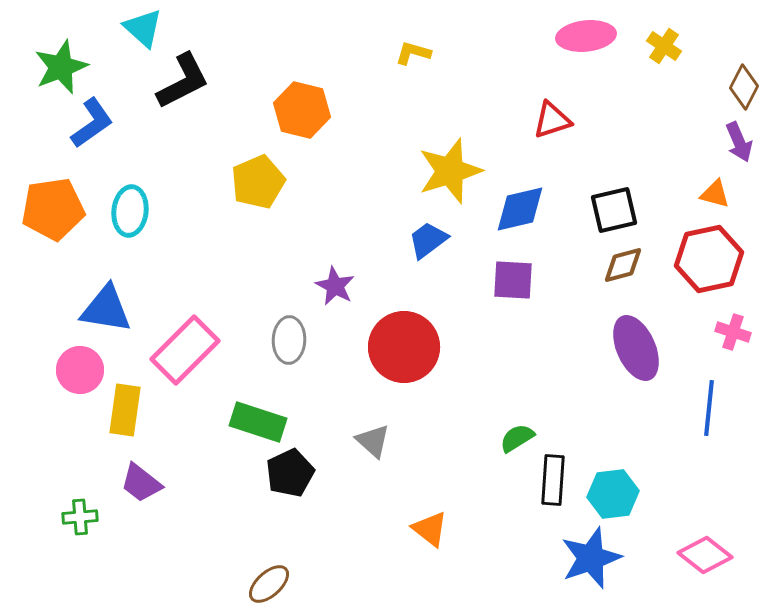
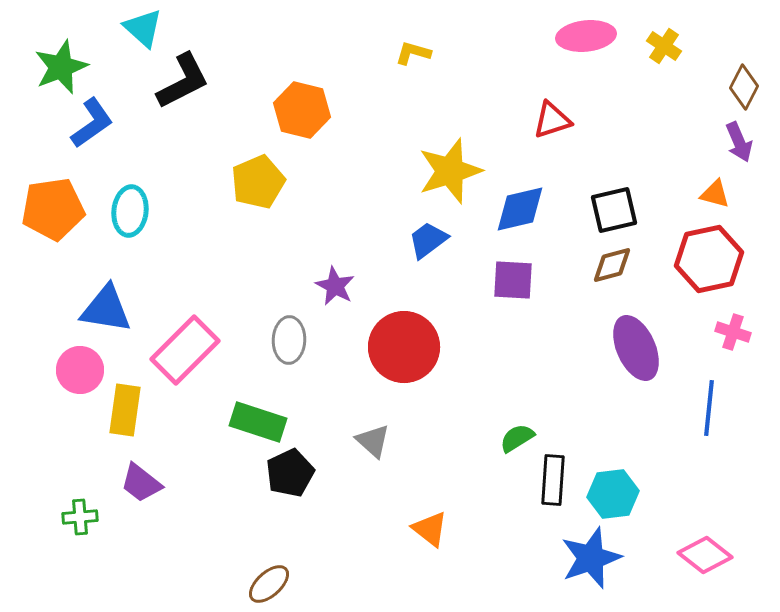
brown diamond at (623, 265): moved 11 px left
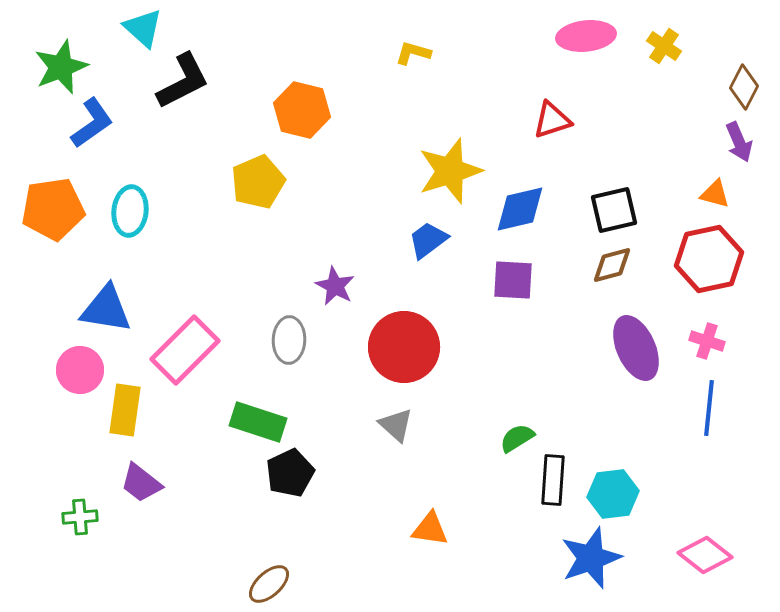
pink cross at (733, 332): moved 26 px left, 9 px down
gray triangle at (373, 441): moved 23 px right, 16 px up
orange triangle at (430, 529): rotated 30 degrees counterclockwise
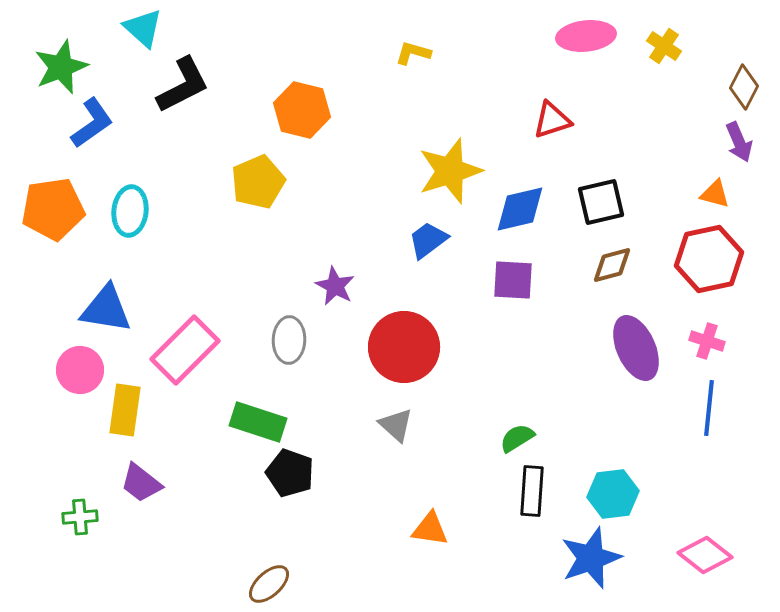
black L-shape at (183, 81): moved 4 px down
black square at (614, 210): moved 13 px left, 8 px up
black pentagon at (290, 473): rotated 27 degrees counterclockwise
black rectangle at (553, 480): moved 21 px left, 11 px down
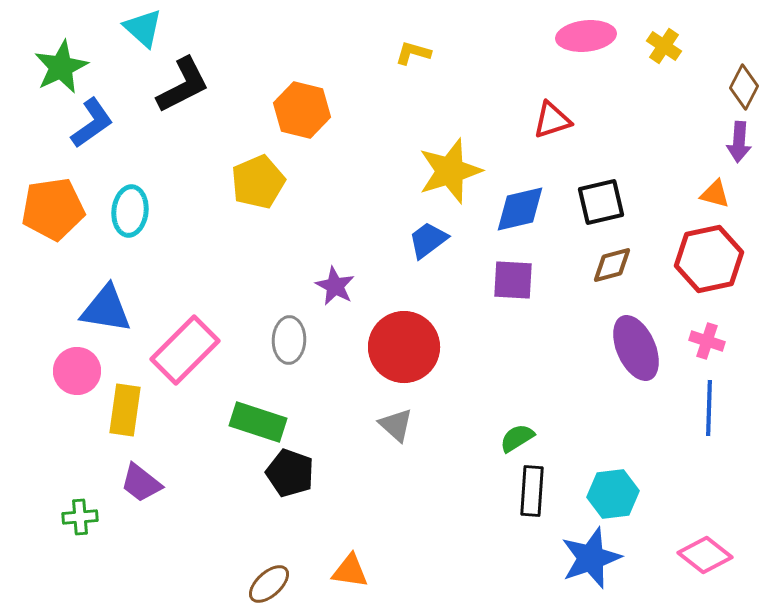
green star at (61, 67): rotated 4 degrees counterclockwise
purple arrow at (739, 142): rotated 27 degrees clockwise
pink circle at (80, 370): moved 3 px left, 1 px down
blue line at (709, 408): rotated 4 degrees counterclockwise
orange triangle at (430, 529): moved 80 px left, 42 px down
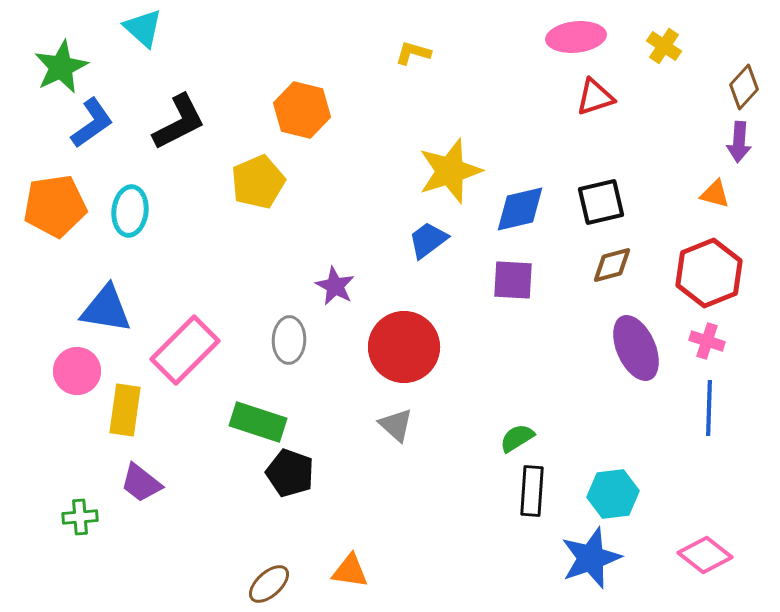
pink ellipse at (586, 36): moved 10 px left, 1 px down
black L-shape at (183, 85): moved 4 px left, 37 px down
brown diamond at (744, 87): rotated 15 degrees clockwise
red triangle at (552, 120): moved 43 px right, 23 px up
orange pentagon at (53, 209): moved 2 px right, 3 px up
red hexagon at (709, 259): moved 14 px down; rotated 10 degrees counterclockwise
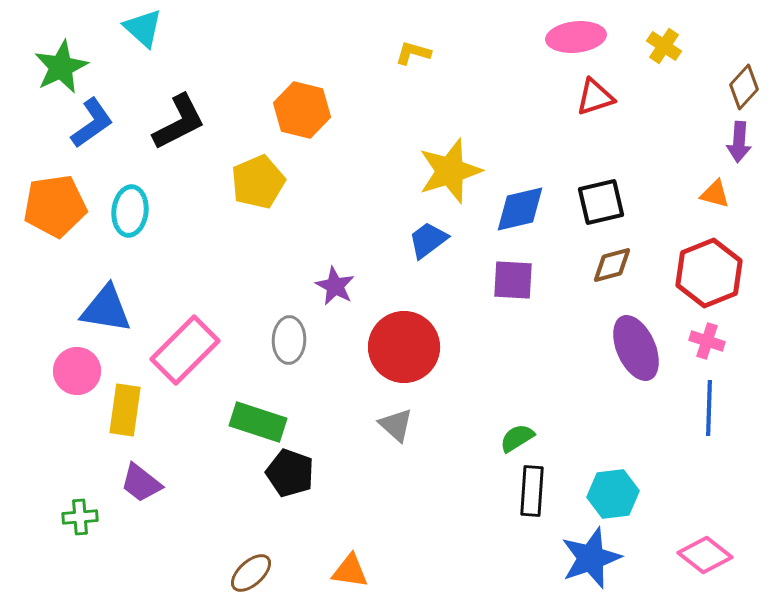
brown ellipse at (269, 584): moved 18 px left, 11 px up
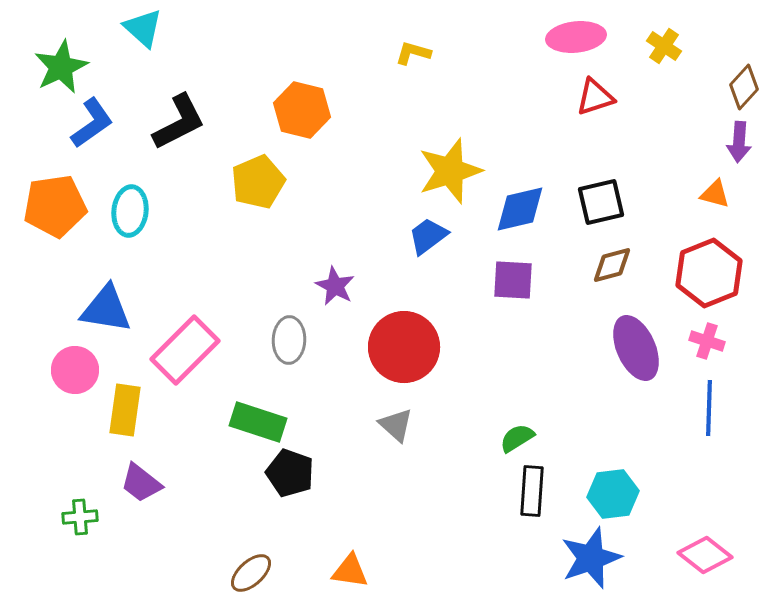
blue trapezoid at (428, 240): moved 4 px up
pink circle at (77, 371): moved 2 px left, 1 px up
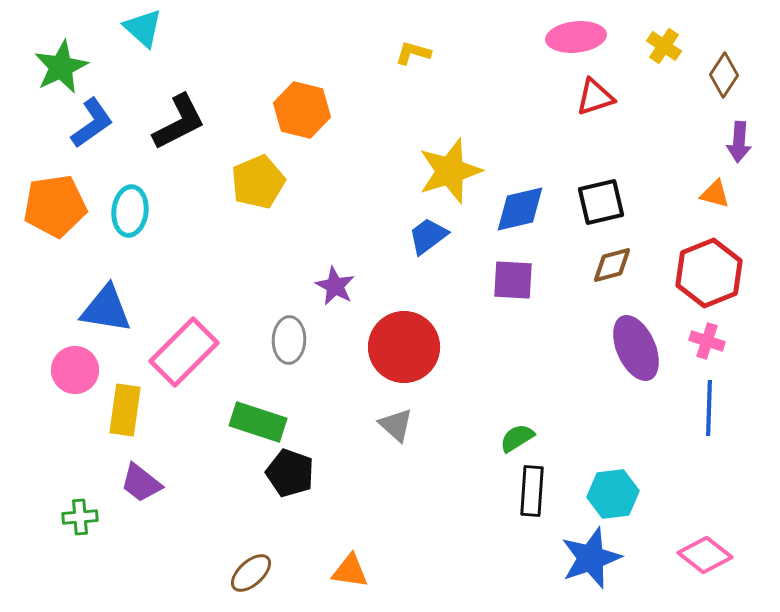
brown diamond at (744, 87): moved 20 px left, 12 px up; rotated 9 degrees counterclockwise
pink rectangle at (185, 350): moved 1 px left, 2 px down
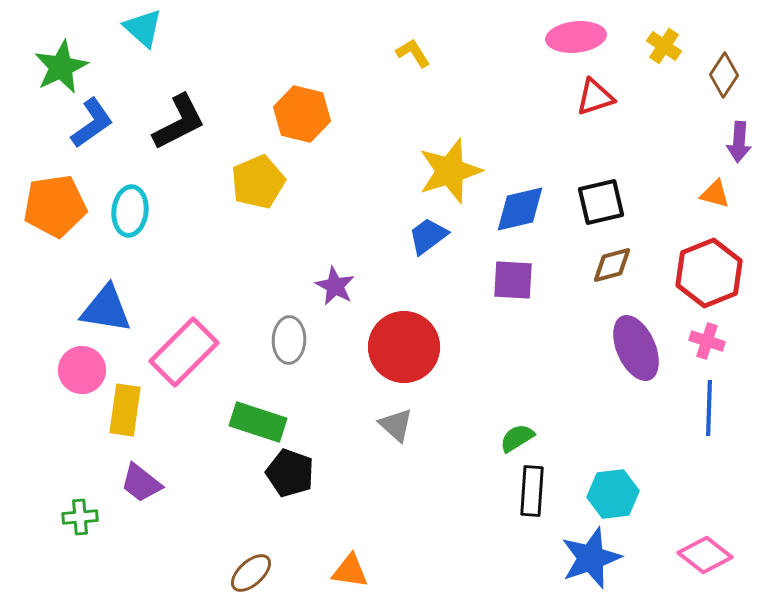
yellow L-shape at (413, 53): rotated 42 degrees clockwise
orange hexagon at (302, 110): moved 4 px down
pink circle at (75, 370): moved 7 px right
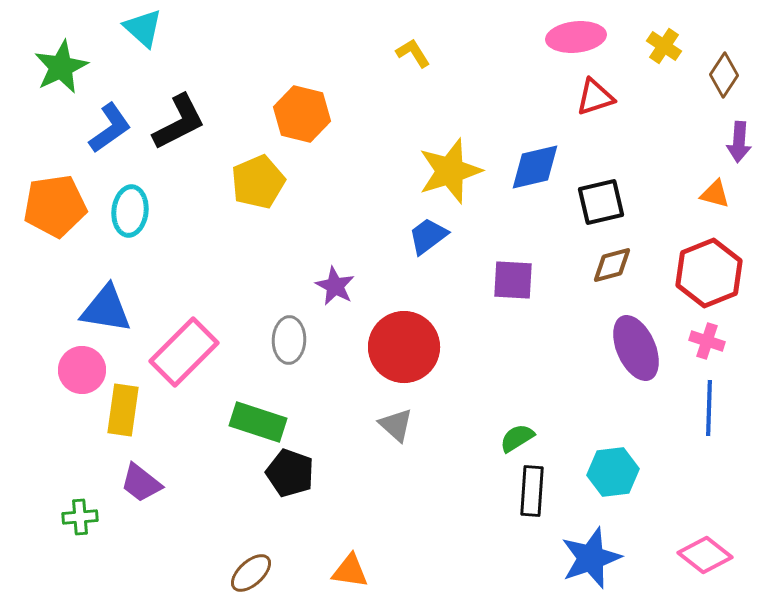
blue L-shape at (92, 123): moved 18 px right, 5 px down
blue diamond at (520, 209): moved 15 px right, 42 px up
yellow rectangle at (125, 410): moved 2 px left
cyan hexagon at (613, 494): moved 22 px up
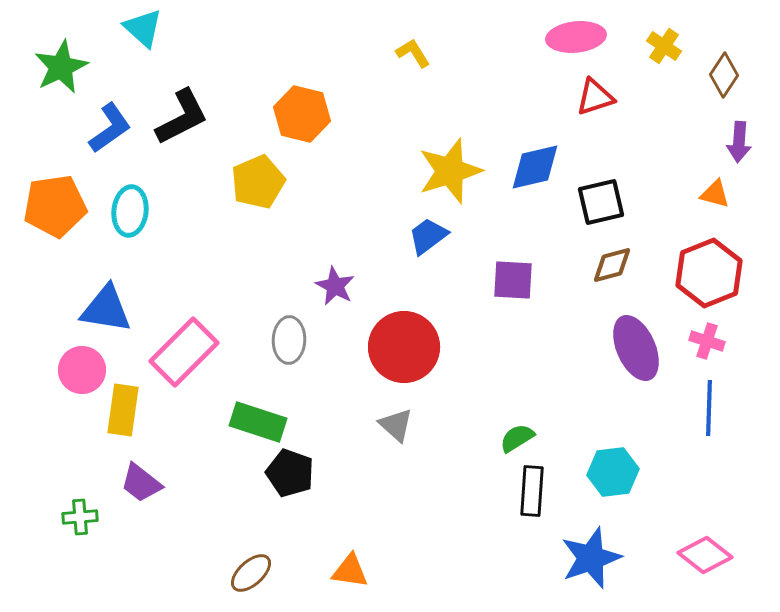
black L-shape at (179, 122): moved 3 px right, 5 px up
